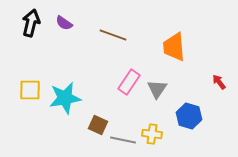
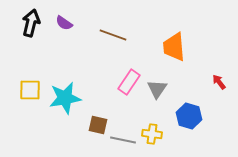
brown square: rotated 12 degrees counterclockwise
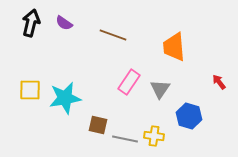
gray triangle: moved 3 px right
yellow cross: moved 2 px right, 2 px down
gray line: moved 2 px right, 1 px up
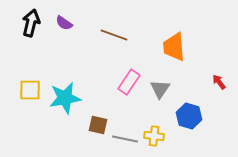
brown line: moved 1 px right
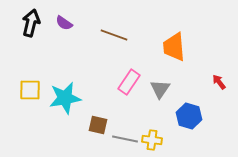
yellow cross: moved 2 px left, 4 px down
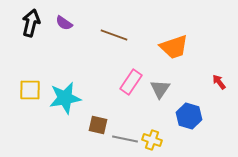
orange trapezoid: rotated 104 degrees counterclockwise
pink rectangle: moved 2 px right
yellow cross: rotated 12 degrees clockwise
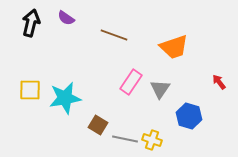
purple semicircle: moved 2 px right, 5 px up
brown square: rotated 18 degrees clockwise
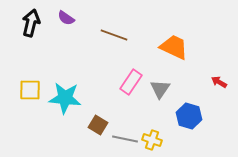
orange trapezoid: rotated 136 degrees counterclockwise
red arrow: rotated 21 degrees counterclockwise
cyan star: rotated 16 degrees clockwise
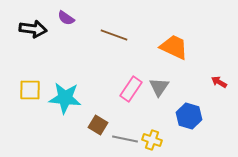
black arrow: moved 2 px right, 6 px down; rotated 84 degrees clockwise
pink rectangle: moved 7 px down
gray triangle: moved 1 px left, 2 px up
